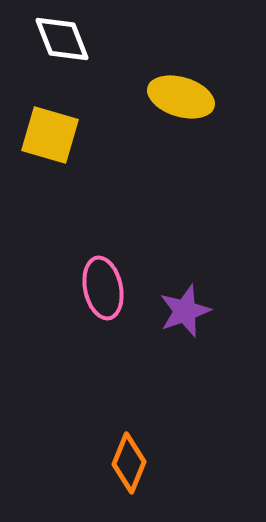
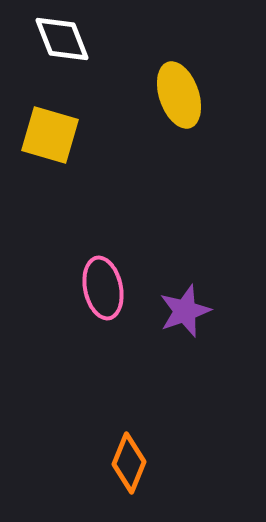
yellow ellipse: moved 2 px left, 2 px up; rotated 54 degrees clockwise
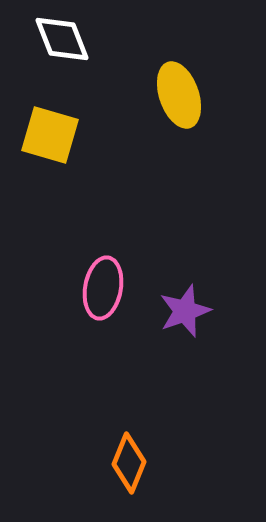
pink ellipse: rotated 22 degrees clockwise
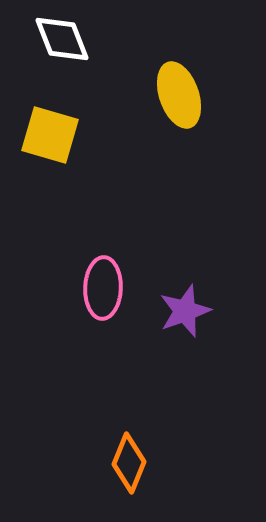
pink ellipse: rotated 8 degrees counterclockwise
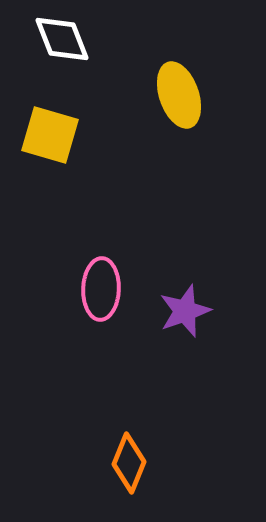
pink ellipse: moved 2 px left, 1 px down
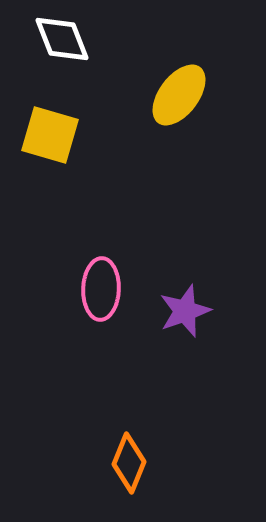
yellow ellipse: rotated 56 degrees clockwise
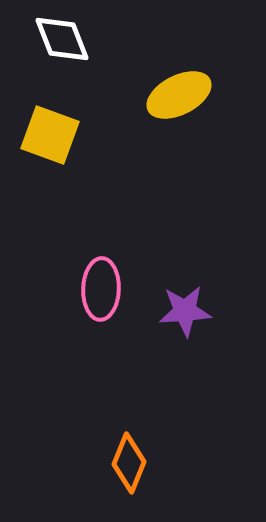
yellow ellipse: rotated 26 degrees clockwise
yellow square: rotated 4 degrees clockwise
purple star: rotated 16 degrees clockwise
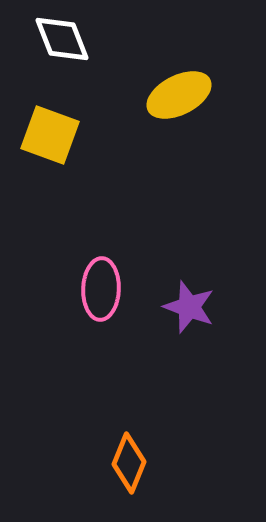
purple star: moved 4 px right, 4 px up; rotated 24 degrees clockwise
